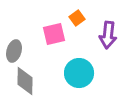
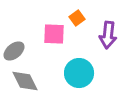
pink square: rotated 15 degrees clockwise
gray ellipse: rotated 35 degrees clockwise
gray diamond: rotated 28 degrees counterclockwise
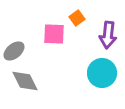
cyan circle: moved 23 px right
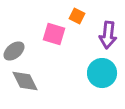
orange square: moved 2 px up; rotated 28 degrees counterclockwise
pink square: rotated 15 degrees clockwise
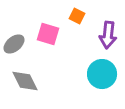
pink square: moved 6 px left
gray ellipse: moved 7 px up
cyan circle: moved 1 px down
